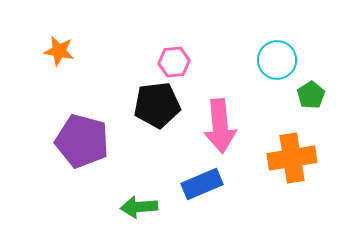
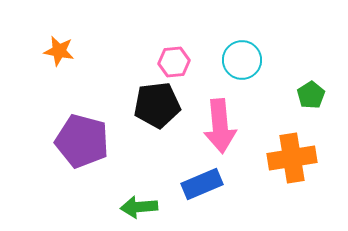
cyan circle: moved 35 px left
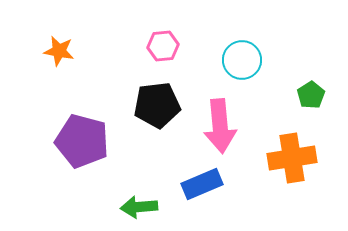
pink hexagon: moved 11 px left, 16 px up
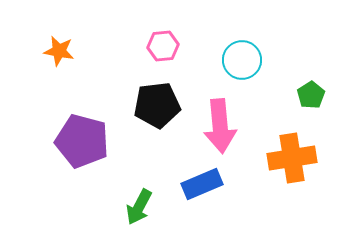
green arrow: rotated 57 degrees counterclockwise
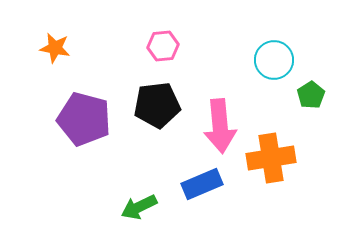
orange star: moved 4 px left, 3 px up
cyan circle: moved 32 px right
purple pentagon: moved 2 px right, 22 px up
orange cross: moved 21 px left
green arrow: rotated 36 degrees clockwise
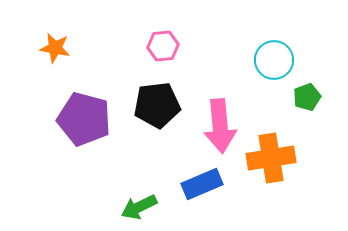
green pentagon: moved 4 px left, 2 px down; rotated 12 degrees clockwise
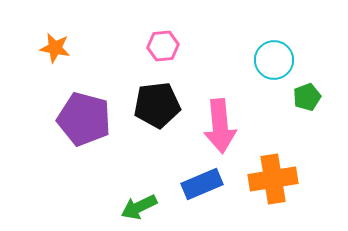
orange cross: moved 2 px right, 21 px down
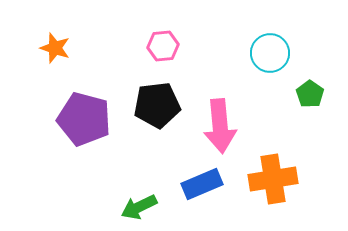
orange star: rotated 8 degrees clockwise
cyan circle: moved 4 px left, 7 px up
green pentagon: moved 3 px right, 3 px up; rotated 16 degrees counterclockwise
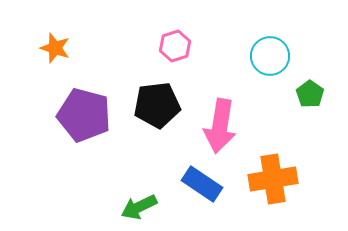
pink hexagon: moved 12 px right; rotated 12 degrees counterclockwise
cyan circle: moved 3 px down
purple pentagon: moved 4 px up
pink arrow: rotated 14 degrees clockwise
blue rectangle: rotated 57 degrees clockwise
